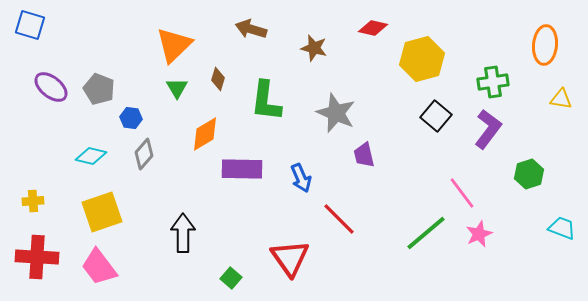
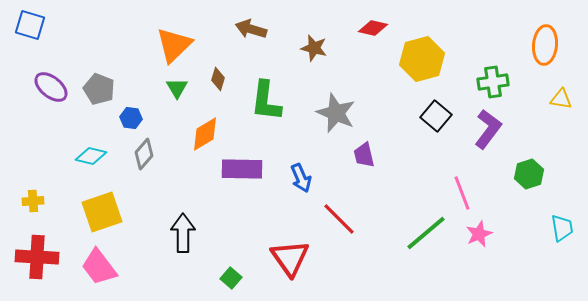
pink line: rotated 16 degrees clockwise
cyan trapezoid: rotated 60 degrees clockwise
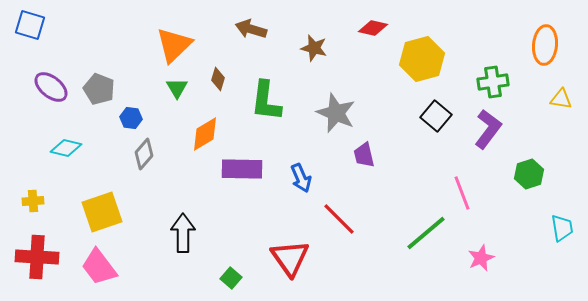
cyan diamond: moved 25 px left, 8 px up
pink star: moved 2 px right, 24 px down
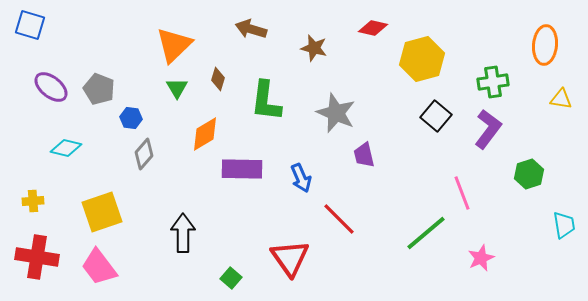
cyan trapezoid: moved 2 px right, 3 px up
red cross: rotated 6 degrees clockwise
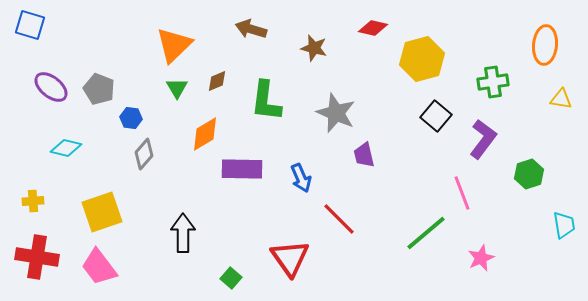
brown diamond: moved 1 px left, 2 px down; rotated 50 degrees clockwise
purple L-shape: moved 5 px left, 10 px down
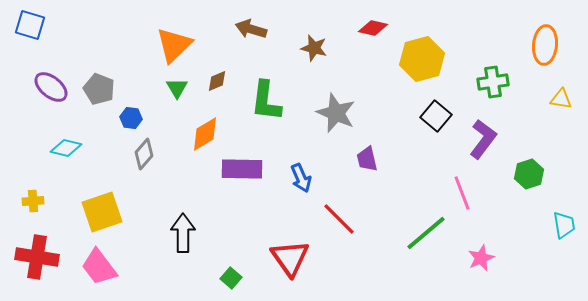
purple trapezoid: moved 3 px right, 4 px down
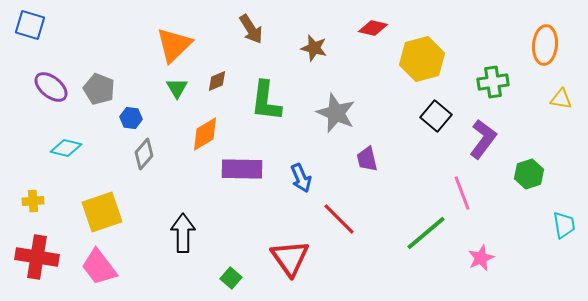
brown arrow: rotated 140 degrees counterclockwise
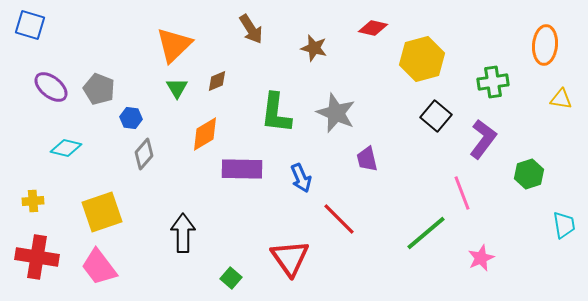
green L-shape: moved 10 px right, 12 px down
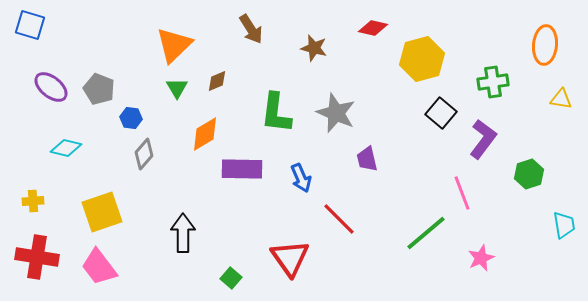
black square: moved 5 px right, 3 px up
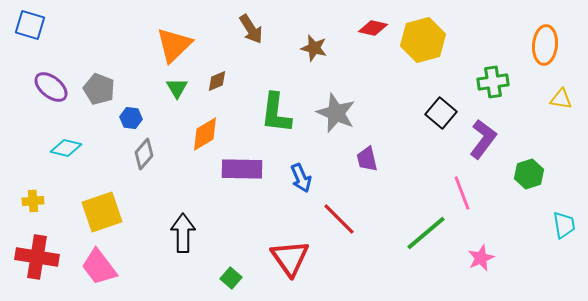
yellow hexagon: moved 1 px right, 19 px up
